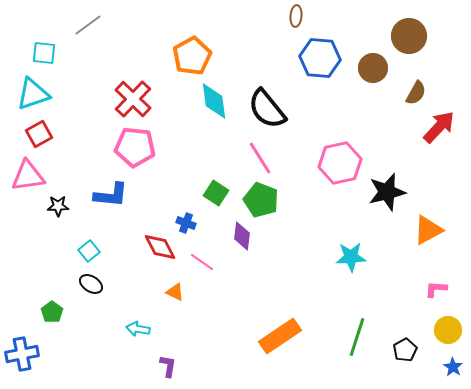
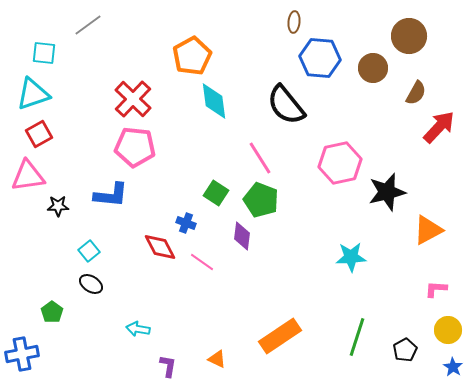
brown ellipse at (296, 16): moved 2 px left, 6 px down
black semicircle at (267, 109): moved 19 px right, 4 px up
orange triangle at (175, 292): moved 42 px right, 67 px down
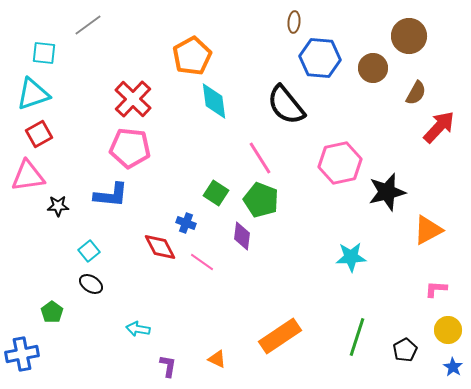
pink pentagon at (135, 147): moved 5 px left, 1 px down
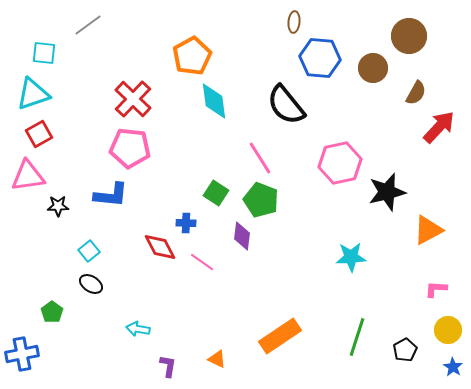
blue cross at (186, 223): rotated 18 degrees counterclockwise
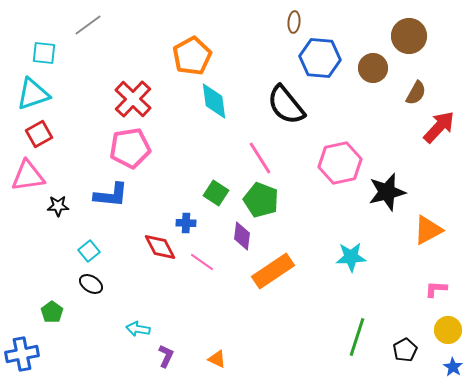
pink pentagon at (130, 148): rotated 15 degrees counterclockwise
orange rectangle at (280, 336): moved 7 px left, 65 px up
purple L-shape at (168, 366): moved 2 px left, 10 px up; rotated 15 degrees clockwise
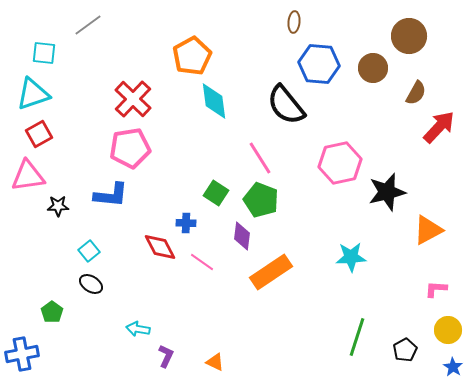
blue hexagon at (320, 58): moved 1 px left, 6 px down
orange rectangle at (273, 271): moved 2 px left, 1 px down
orange triangle at (217, 359): moved 2 px left, 3 px down
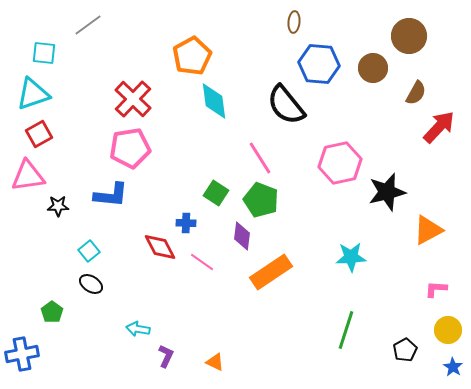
green line at (357, 337): moved 11 px left, 7 px up
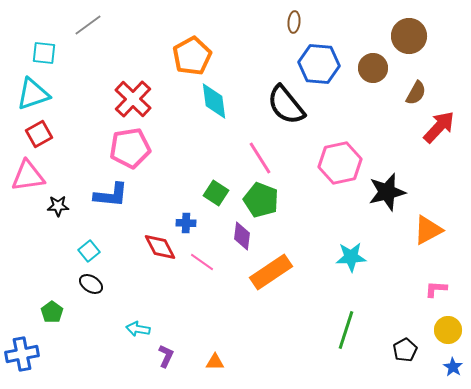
orange triangle at (215, 362): rotated 24 degrees counterclockwise
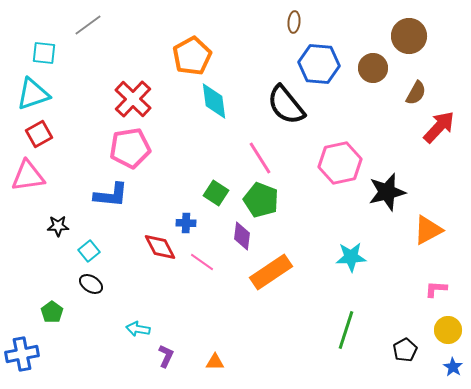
black star at (58, 206): moved 20 px down
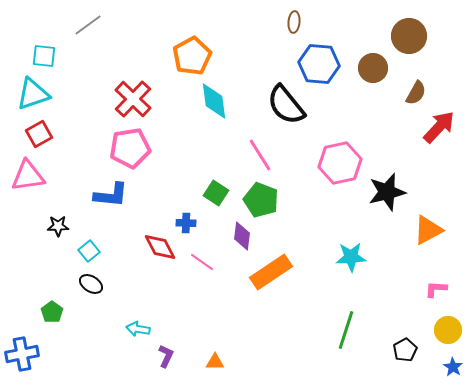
cyan square at (44, 53): moved 3 px down
pink line at (260, 158): moved 3 px up
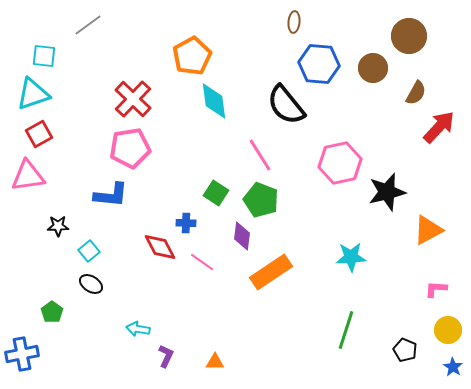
black pentagon at (405, 350): rotated 20 degrees counterclockwise
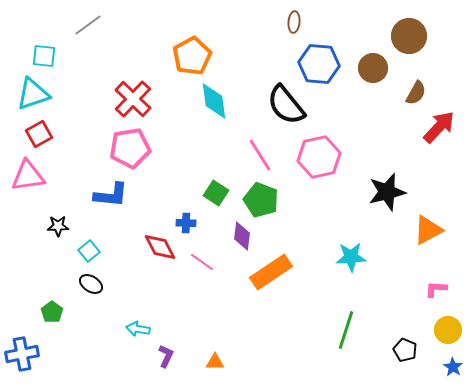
pink hexagon at (340, 163): moved 21 px left, 6 px up
